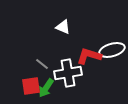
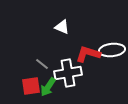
white triangle: moved 1 px left
white ellipse: rotated 10 degrees clockwise
red L-shape: moved 1 px left, 2 px up
green arrow: moved 2 px right, 1 px up
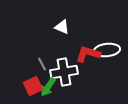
white ellipse: moved 5 px left
gray line: rotated 24 degrees clockwise
white cross: moved 4 px left, 1 px up
red square: moved 2 px right; rotated 18 degrees counterclockwise
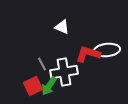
green arrow: moved 1 px right, 1 px up
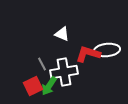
white triangle: moved 7 px down
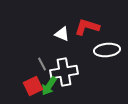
red L-shape: moved 1 px left, 27 px up
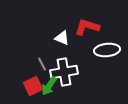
white triangle: moved 4 px down
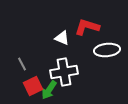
gray line: moved 20 px left
green arrow: moved 4 px down
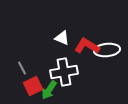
red L-shape: moved 19 px down; rotated 15 degrees clockwise
gray line: moved 4 px down
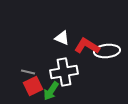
white ellipse: moved 1 px down
gray line: moved 6 px right, 4 px down; rotated 48 degrees counterclockwise
green arrow: moved 2 px right, 1 px down
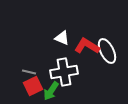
white ellipse: rotated 70 degrees clockwise
gray line: moved 1 px right
